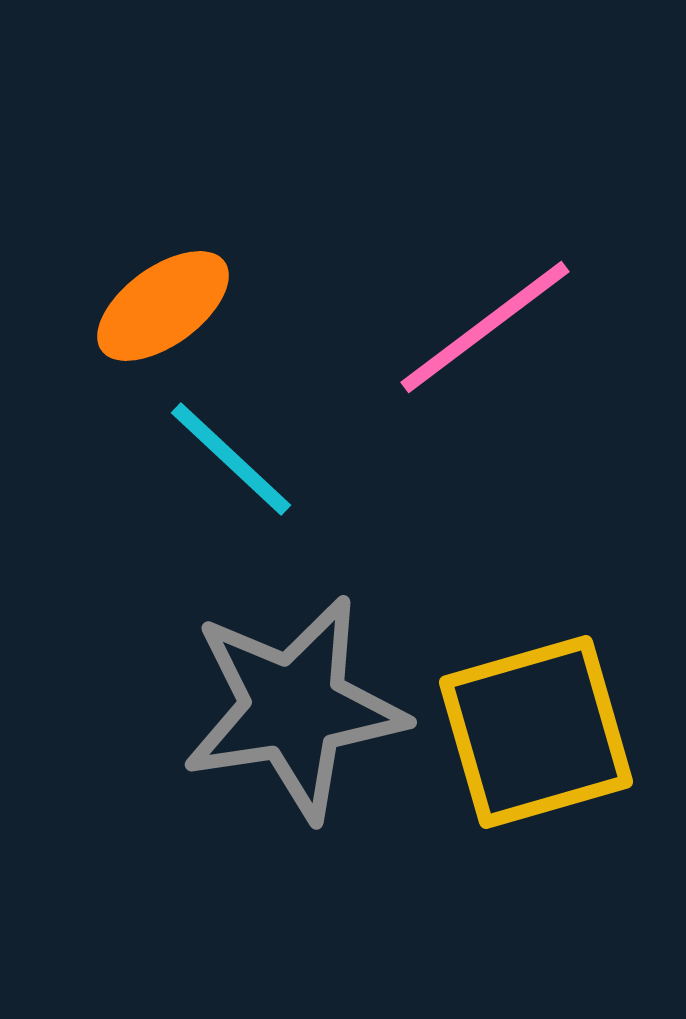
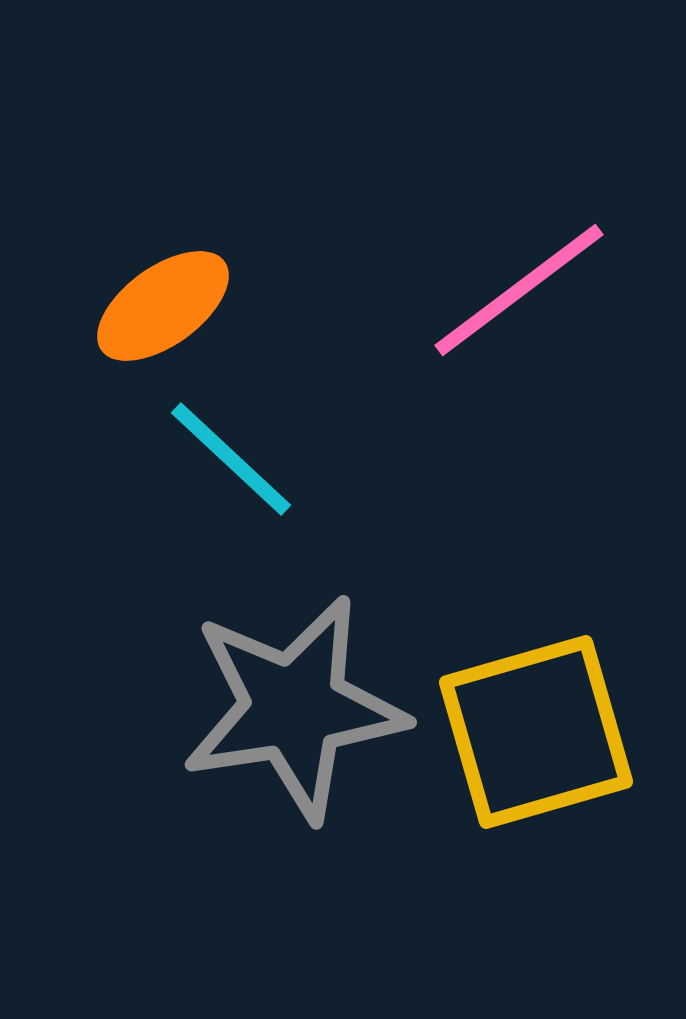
pink line: moved 34 px right, 37 px up
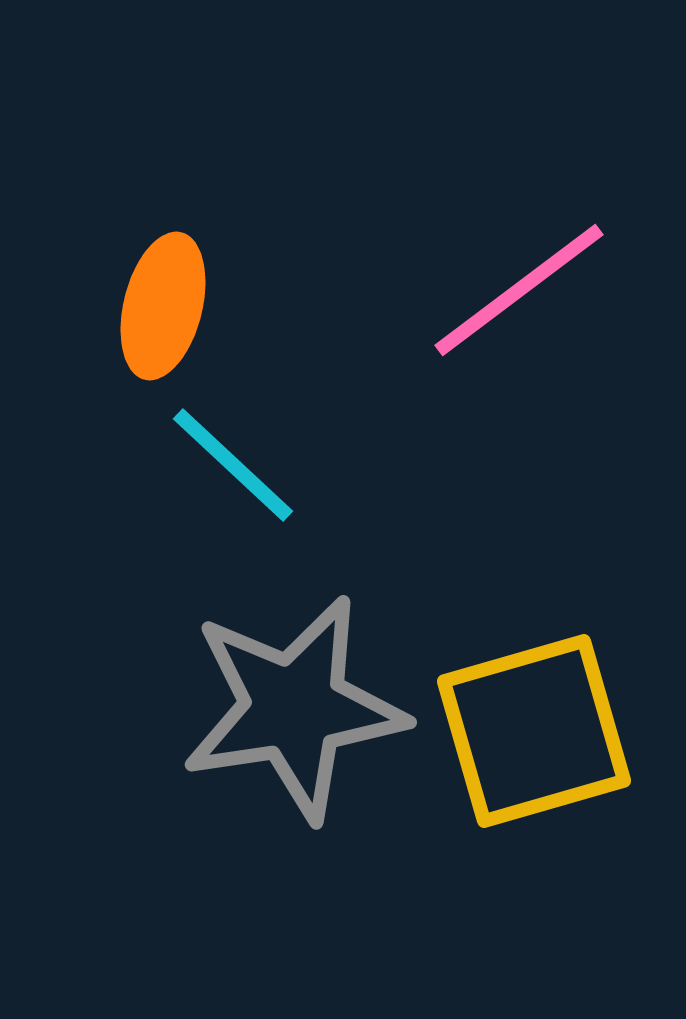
orange ellipse: rotated 40 degrees counterclockwise
cyan line: moved 2 px right, 6 px down
yellow square: moved 2 px left, 1 px up
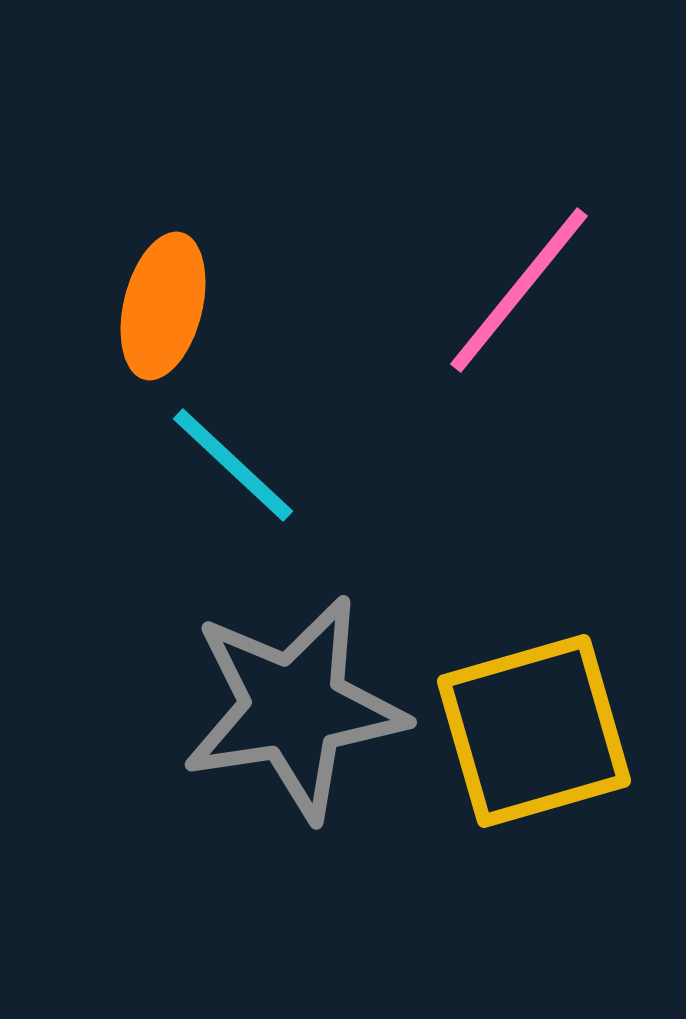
pink line: rotated 14 degrees counterclockwise
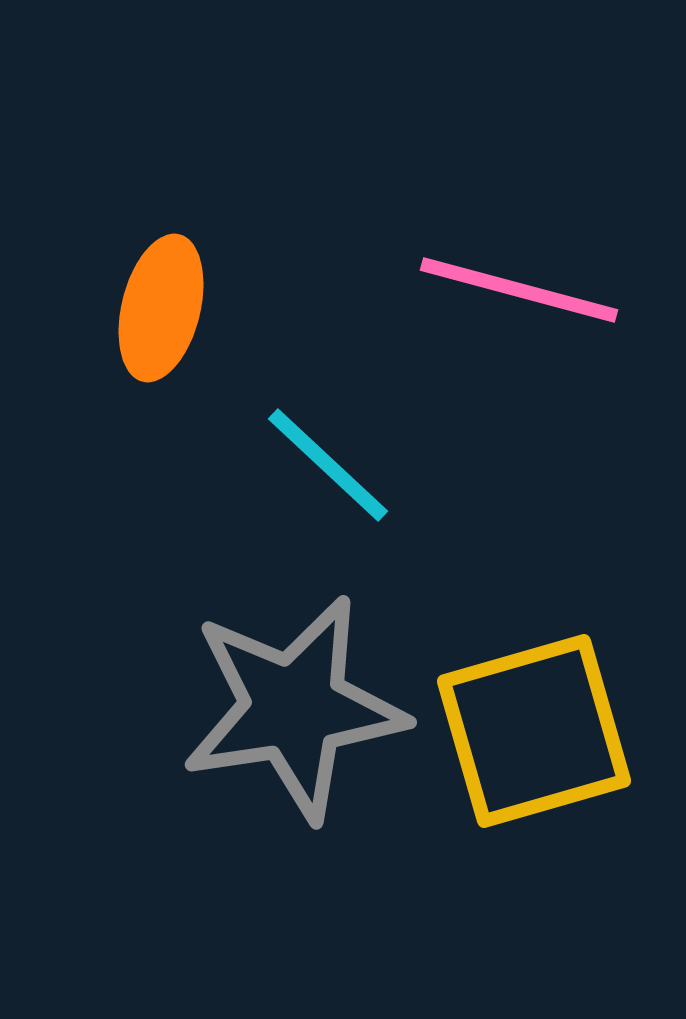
pink line: rotated 66 degrees clockwise
orange ellipse: moved 2 px left, 2 px down
cyan line: moved 95 px right
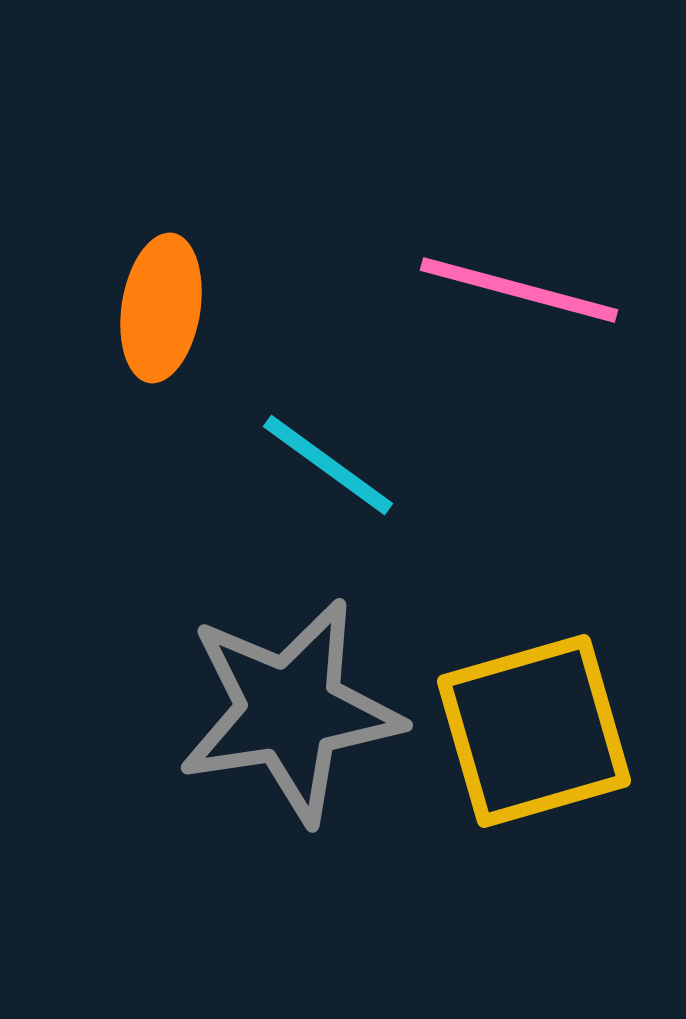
orange ellipse: rotated 5 degrees counterclockwise
cyan line: rotated 7 degrees counterclockwise
gray star: moved 4 px left, 3 px down
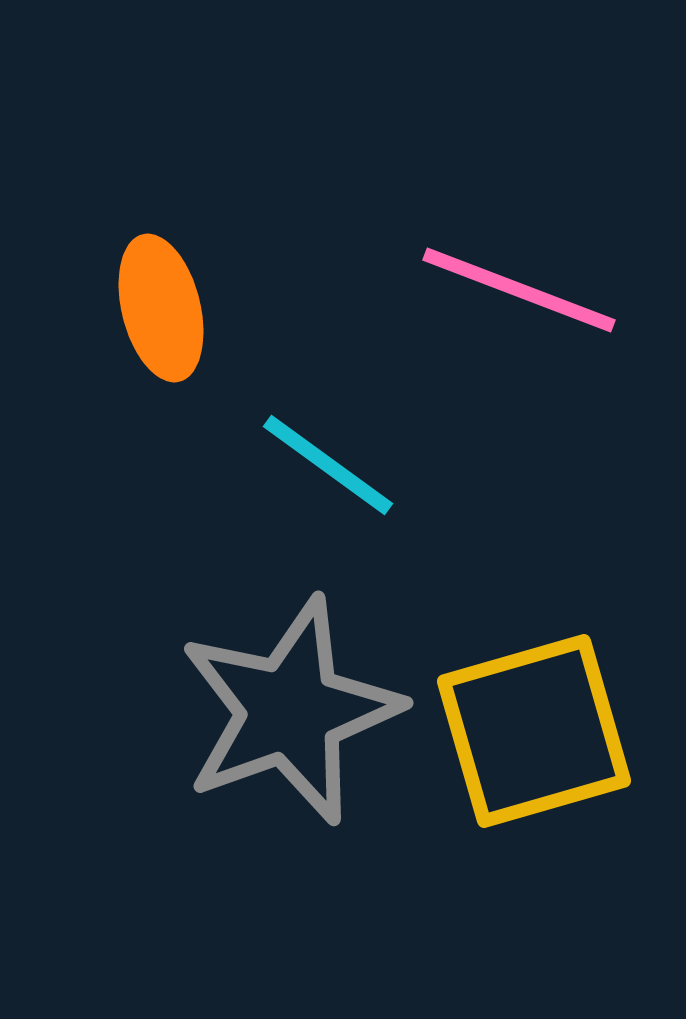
pink line: rotated 6 degrees clockwise
orange ellipse: rotated 23 degrees counterclockwise
gray star: rotated 11 degrees counterclockwise
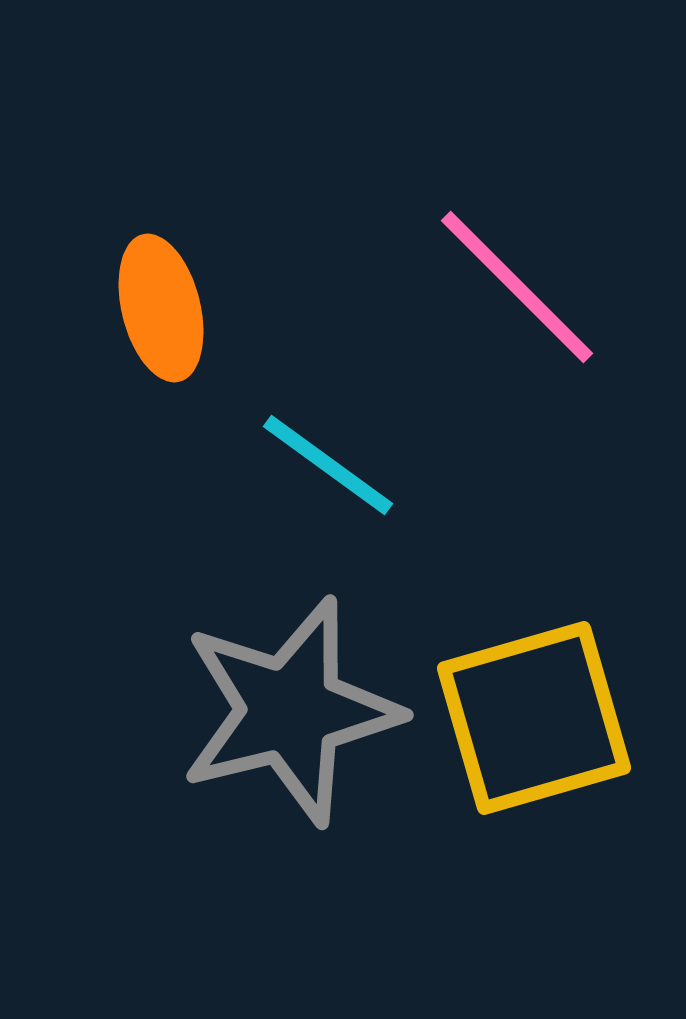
pink line: moved 2 px left, 3 px up; rotated 24 degrees clockwise
gray star: rotated 6 degrees clockwise
yellow square: moved 13 px up
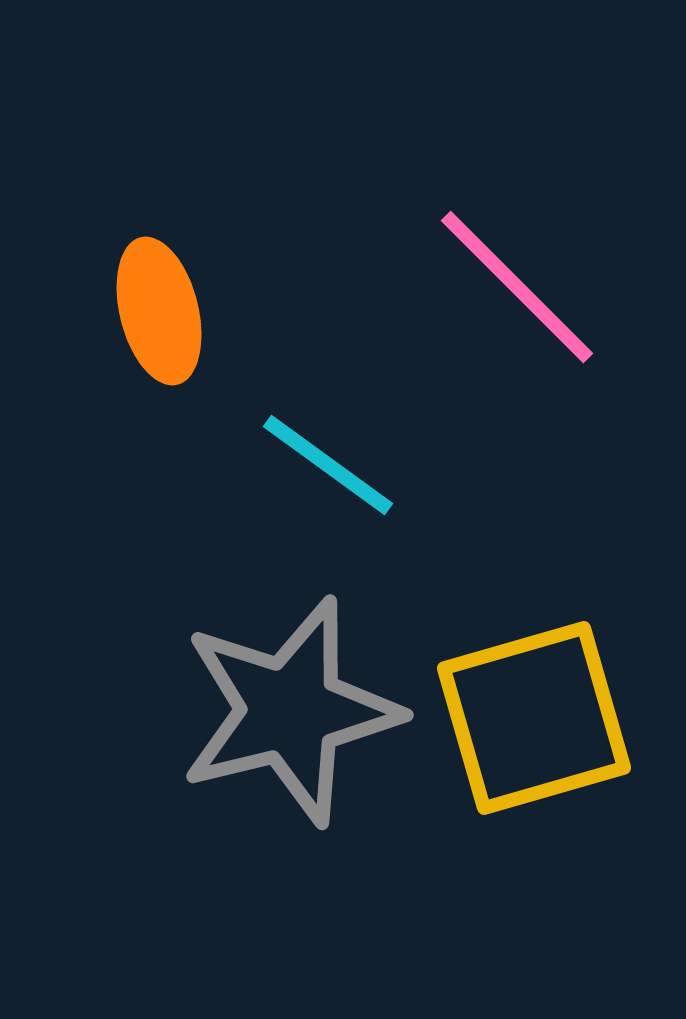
orange ellipse: moved 2 px left, 3 px down
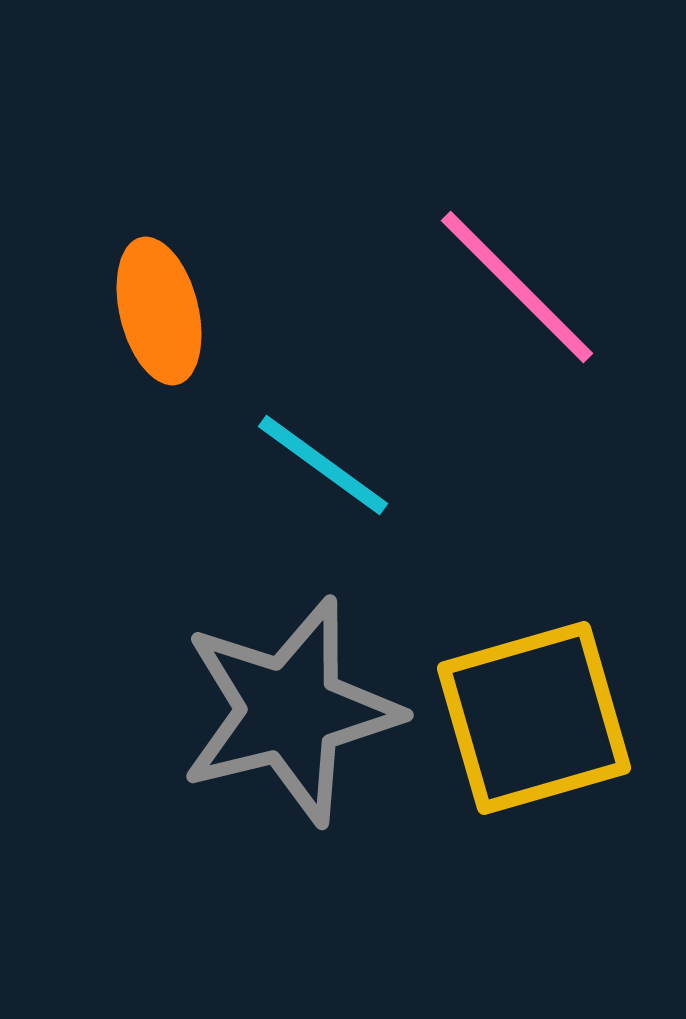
cyan line: moved 5 px left
